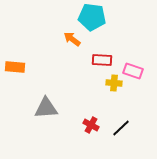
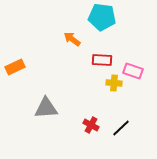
cyan pentagon: moved 10 px right
orange rectangle: rotated 30 degrees counterclockwise
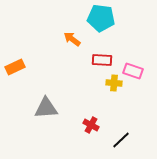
cyan pentagon: moved 1 px left, 1 px down
black line: moved 12 px down
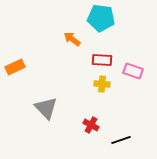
yellow cross: moved 12 px left, 1 px down
gray triangle: rotated 50 degrees clockwise
black line: rotated 24 degrees clockwise
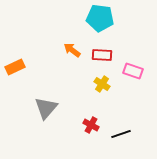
cyan pentagon: moved 1 px left
orange arrow: moved 11 px down
red rectangle: moved 5 px up
yellow cross: rotated 28 degrees clockwise
gray triangle: rotated 25 degrees clockwise
black line: moved 6 px up
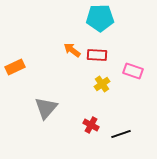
cyan pentagon: rotated 8 degrees counterclockwise
red rectangle: moved 5 px left
yellow cross: rotated 21 degrees clockwise
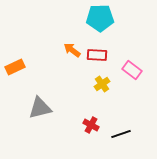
pink rectangle: moved 1 px left, 1 px up; rotated 18 degrees clockwise
gray triangle: moved 6 px left; rotated 35 degrees clockwise
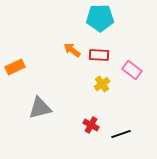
red rectangle: moved 2 px right
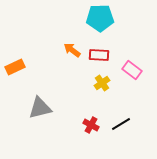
yellow cross: moved 1 px up
black line: moved 10 px up; rotated 12 degrees counterclockwise
